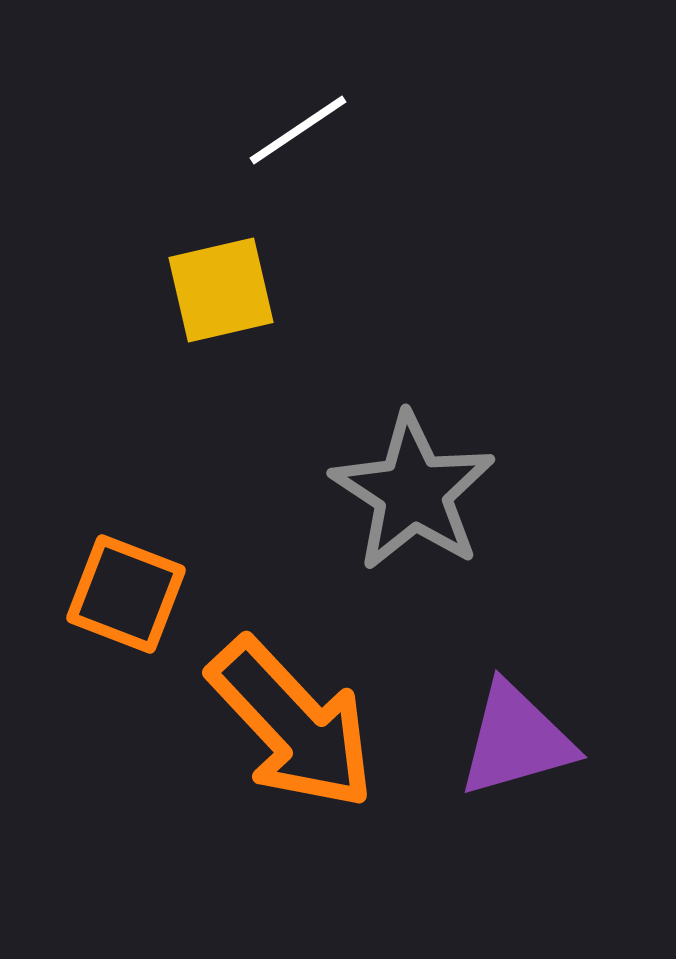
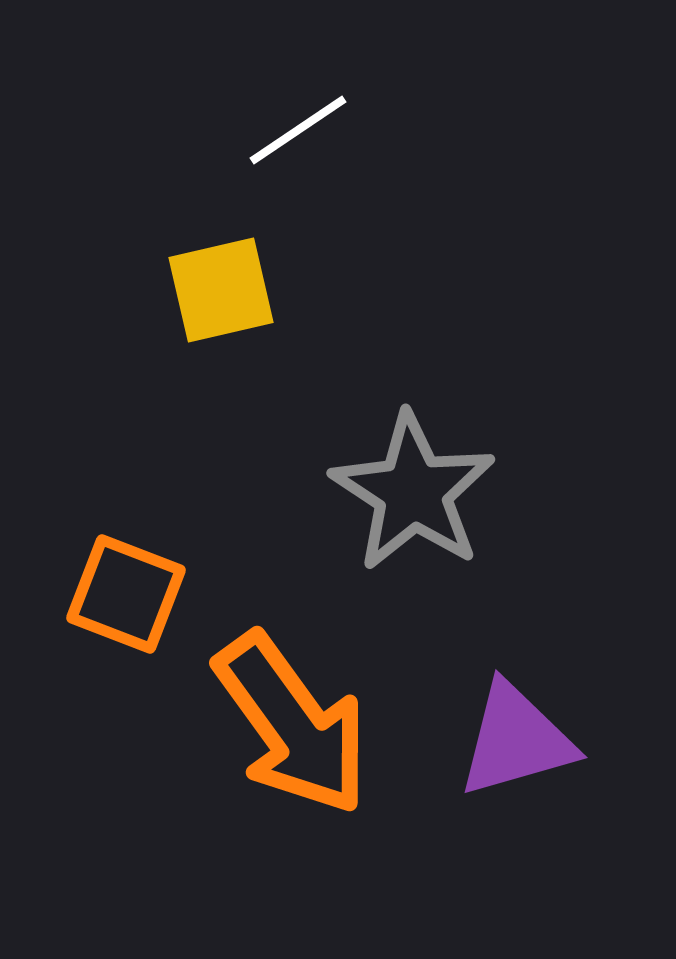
orange arrow: rotated 7 degrees clockwise
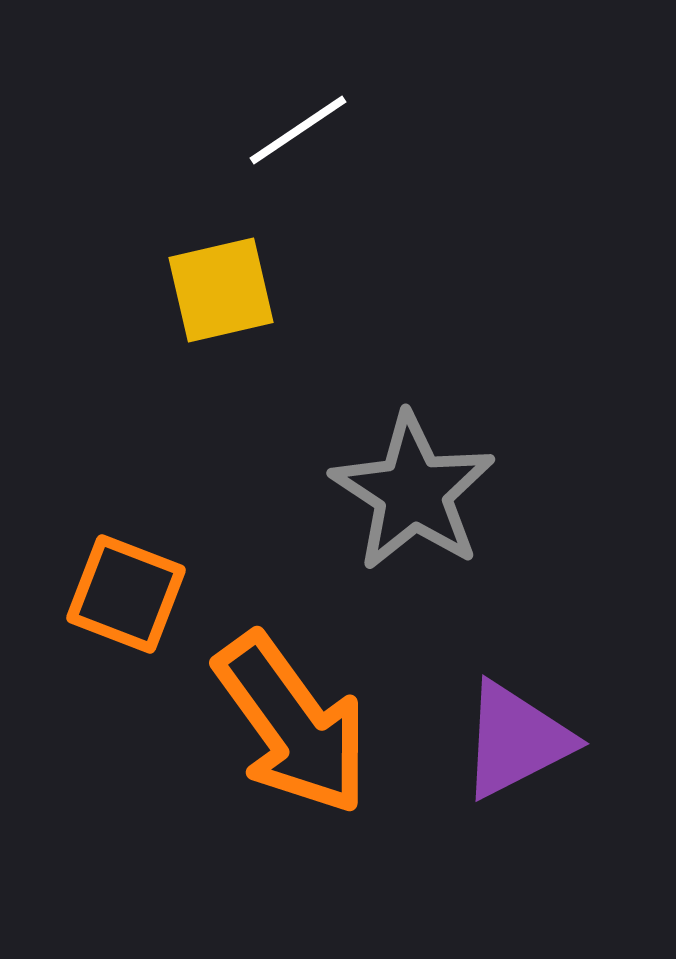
purple triangle: rotated 11 degrees counterclockwise
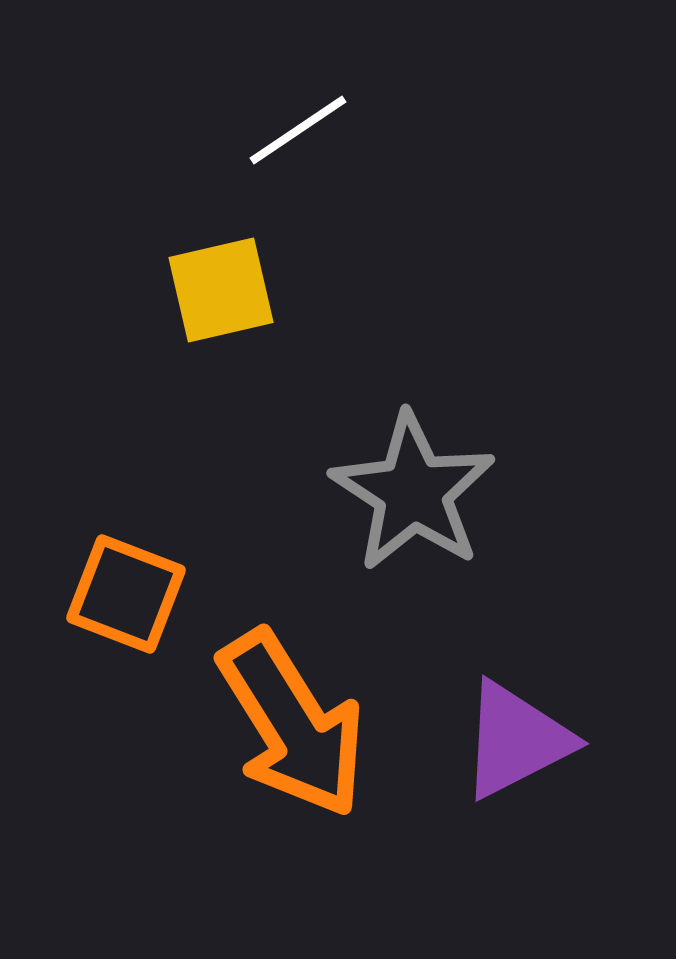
orange arrow: rotated 4 degrees clockwise
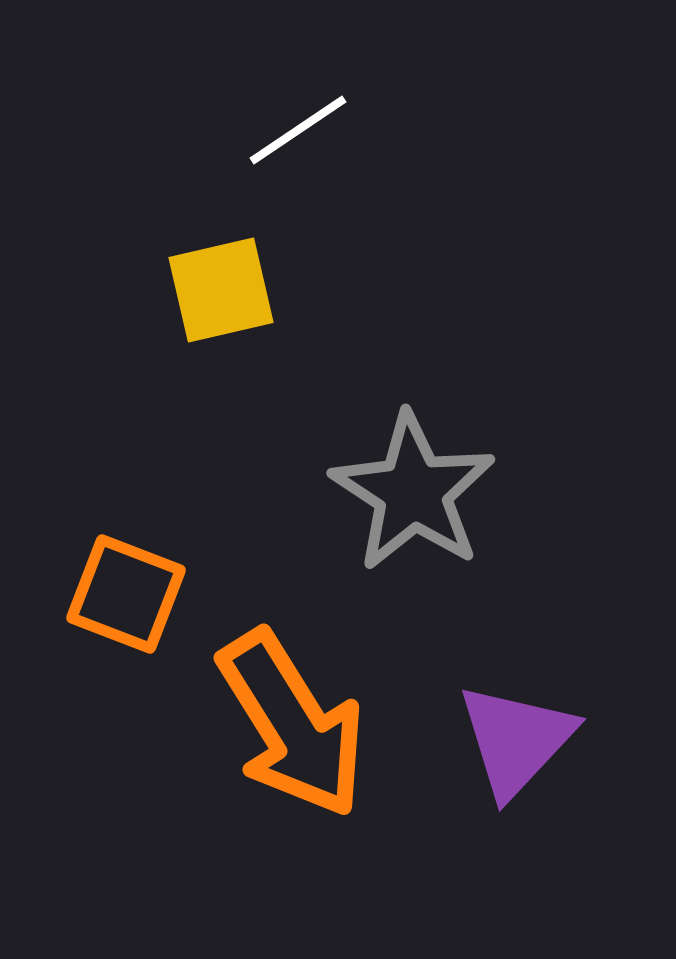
purple triangle: rotated 20 degrees counterclockwise
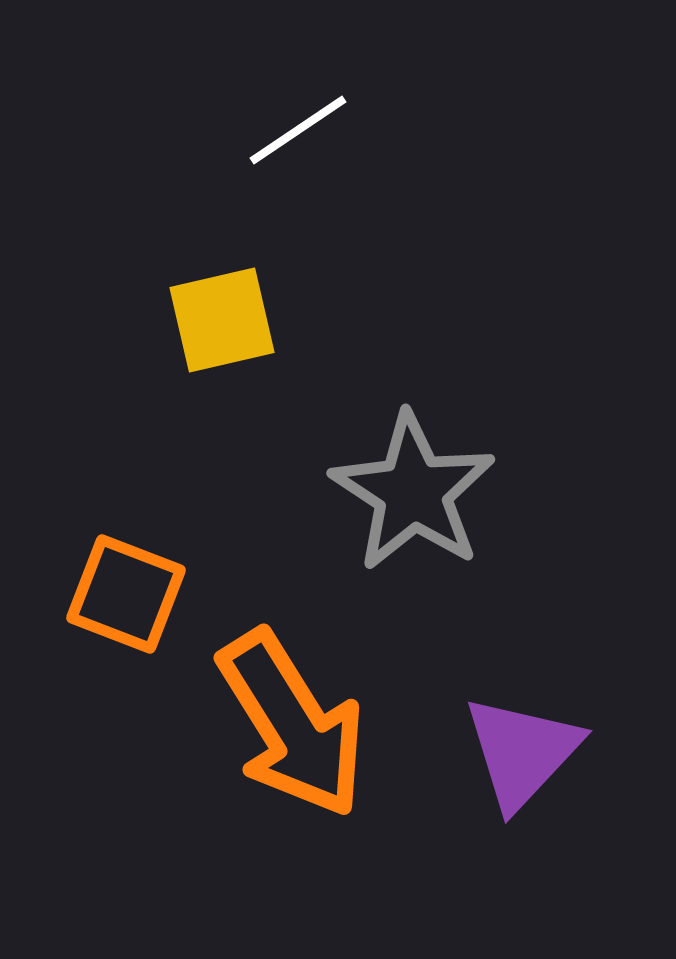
yellow square: moved 1 px right, 30 px down
purple triangle: moved 6 px right, 12 px down
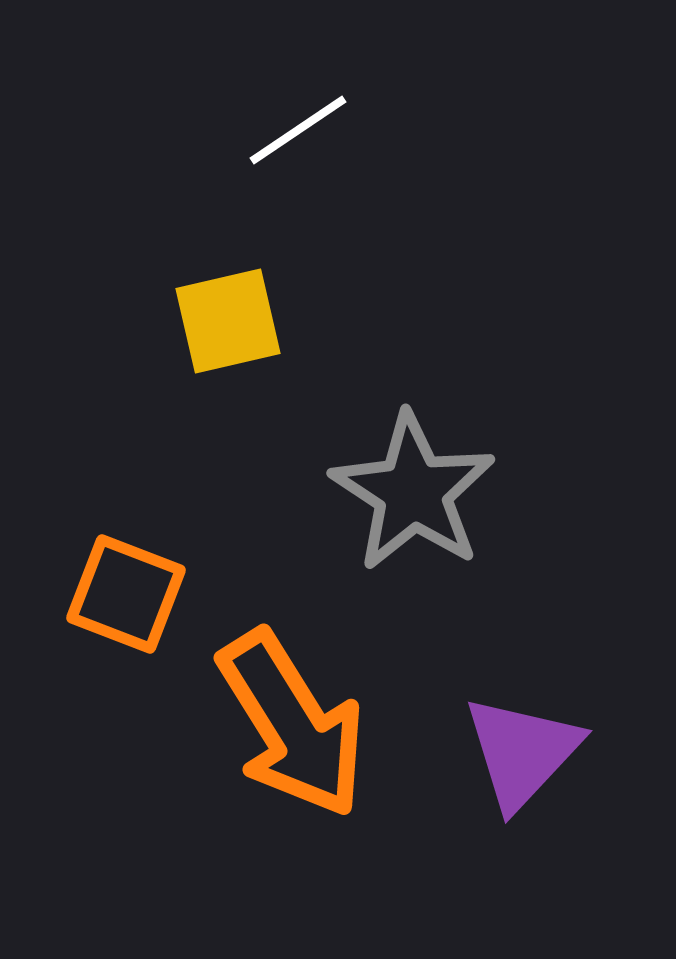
yellow square: moved 6 px right, 1 px down
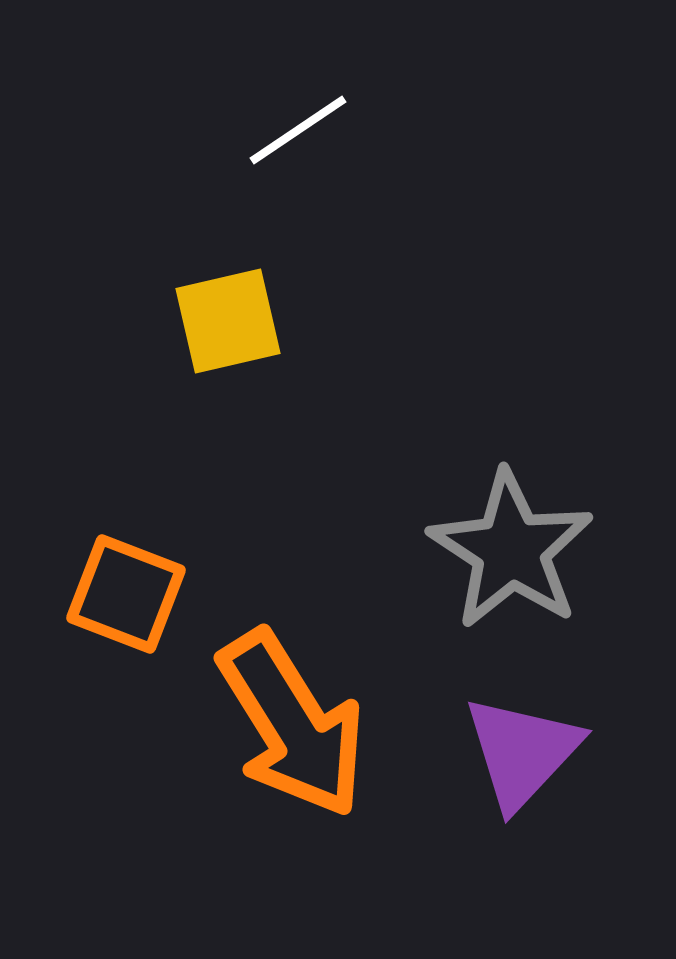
gray star: moved 98 px right, 58 px down
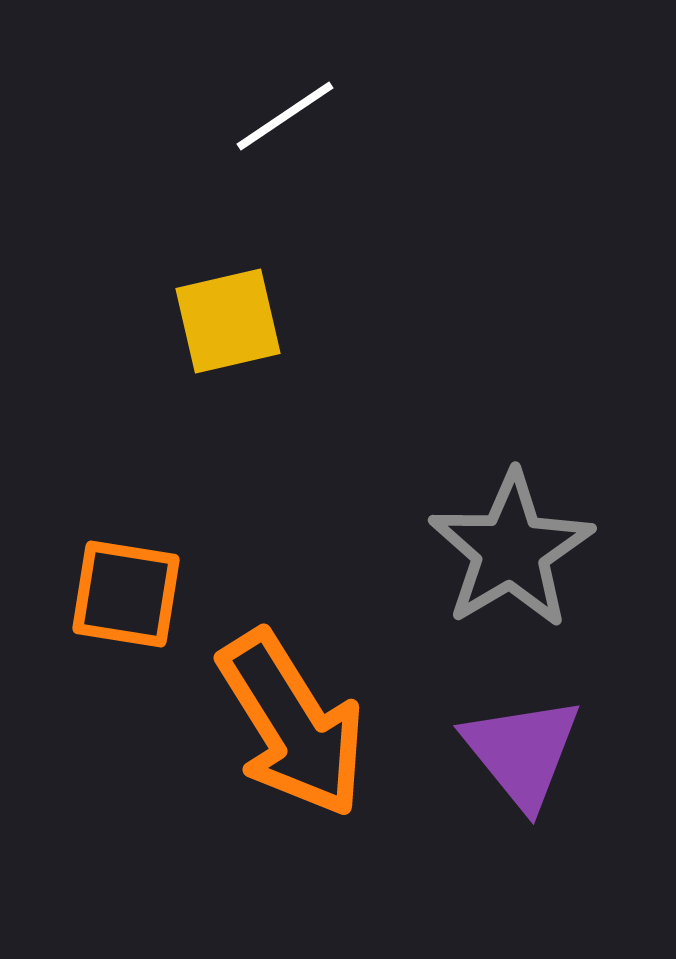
white line: moved 13 px left, 14 px up
gray star: rotated 8 degrees clockwise
orange square: rotated 12 degrees counterclockwise
purple triangle: rotated 22 degrees counterclockwise
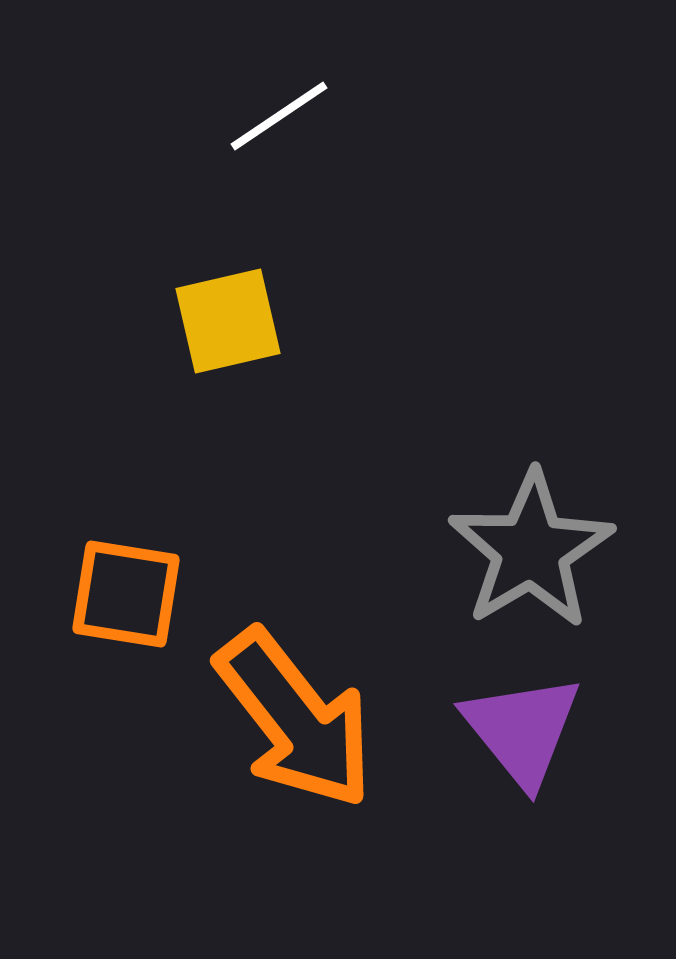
white line: moved 6 px left
gray star: moved 20 px right
orange arrow: moved 3 px right, 5 px up; rotated 6 degrees counterclockwise
purple triangle: moved 22 px up
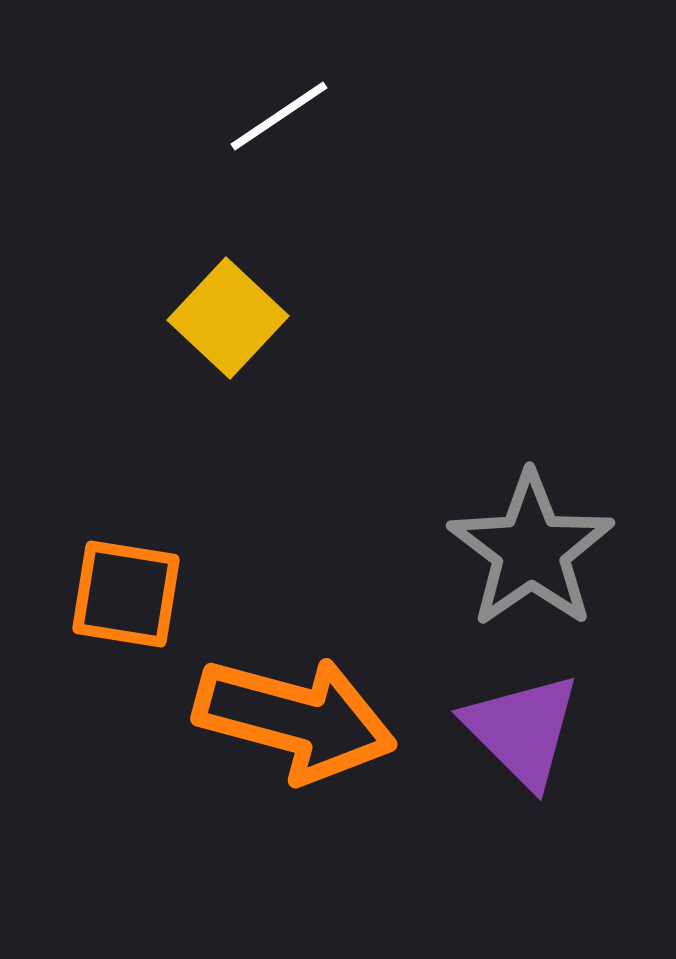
yellow square: moved 3 px up; rotated 34 degrees counterclockwise
gray star: rotated 4 degrees counterclockwise
orange arrow: rotated 37 degrees counterclockwise
purple triangle: rotated 6 degrees counterclockwise
